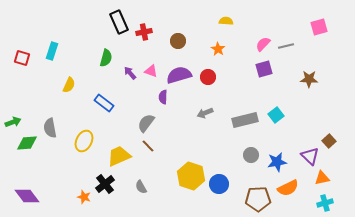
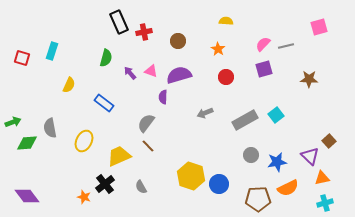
red circle at (208, 77): moved 18 px right
gray rectangle at (245, 120): rotated 15 degrees counterclockwise
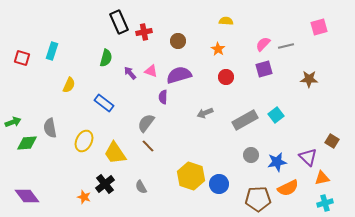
brown square at (329, 141): moved 3 px right; rotated 16 degrees counterclockwise
yellow trapezoid at (119, 156): moved 4 px left, 3 px up; rotated 100 degrees counterclockwise
purple triangle at (310, 156): moved 2 px left, 1 px down
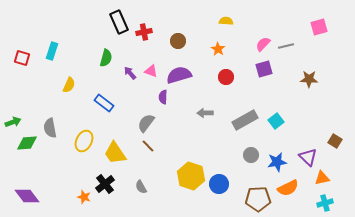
gray arrow at (205, 113): rotated 21 degrees clockwise
cyan square at (276, 115): moved 6 px down
brown square at (332, 141): moved 3 px right
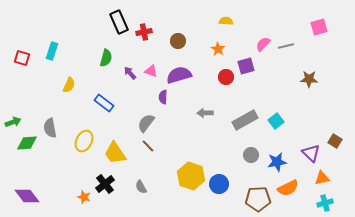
purple square at (264, 69): moved 18 px left, 3 px up
purple triangle at (308, 157): moved 3 px right, 4 px up
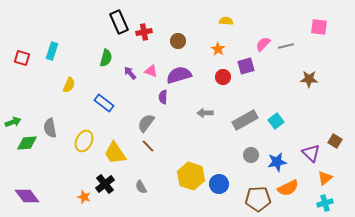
pink square at (319, 27): rotated 24 degrees clockwise
red circle at (226, 77): moved 3 px left
orange triangle at (322, 178): moved 3 px right; rotated 28 degrees counterclockwise
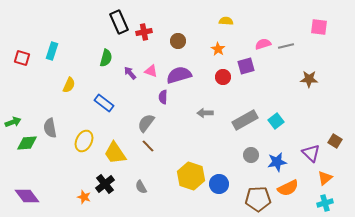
pink semicircle at (263, 44): rotated 28 degrees clockwise
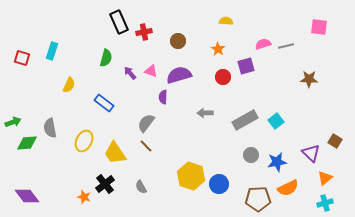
brown line at (148, 146): moved 2 px left
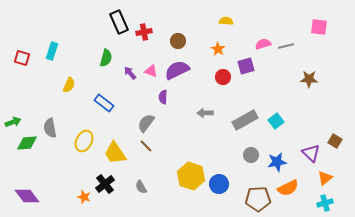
purple semicircle at (179, 75): moved 2 px left, 5 px up; rotated 10 degrees counterclockwise
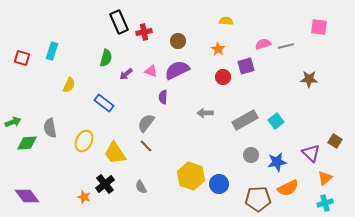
purple arrow at (130, 73): moved 4 px left, 1 px down; rotated 88 degrees counterclockwise
